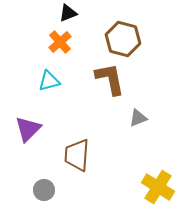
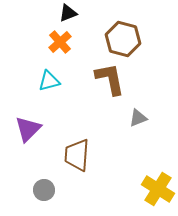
yellow cross: moved 2 px down
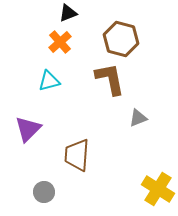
brown hexagon: moved 2 px left
gray circle: moved 2 px down
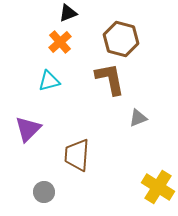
yellow cross: moved 2 px up
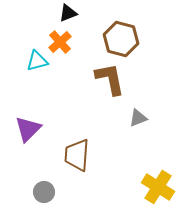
cyan triangle: moved 12 px left, 20 px up
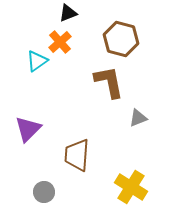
cyan triangle: rotated 20 degrees counterclockwise
brown L-shape: moved 1 px left, 3 px down
yellow cross: moved 27 px left
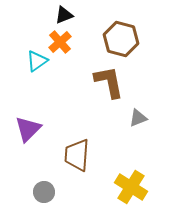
black triangle: moved 4 px left, 2 px down
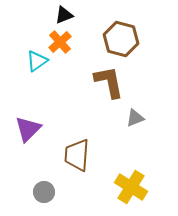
gray triangle: moved 3 px left
